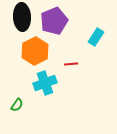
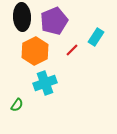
red line: moved 1 px right, 14 px up; rotated 40 degrees counterclockwise
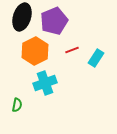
black ellipse: rotated 20 degrees clockwise
cyan rectangle: moved 21 px down
red line: rotated 24 degrees clockwise
green semicircle: rotated 24 degrees counterclockwise
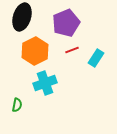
purple pentagon: moved 12 px right, 2 px down
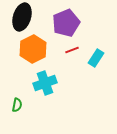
orange hexagon: moved 2 px left, 2 px up
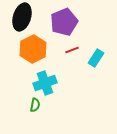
purple pentagon: moved 2 px left, 1 px up
green semicircle: moved 18 px right
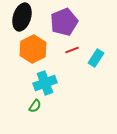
green semicircle: moved 1 px down; rotated 24 degrees clockwise
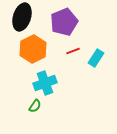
red line: moved 1 px right, 1 px down
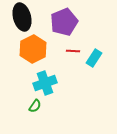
black ellipse: rotated 32 degrees counterclockwise
red line: rotated 24 degrees clockwise
cyan rectangle: moved 2 px left
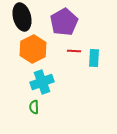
purple pentagon: rotated 8 degrees counterclockwise
red line: moved 1 px right
cyan rectangle: rotated 30 degrees counterclockwise
cyan cross: moved 3 px left, 1 px up
green semicircle: moved 1 px left, 1 px down; rotated 144 degrees clockwise
